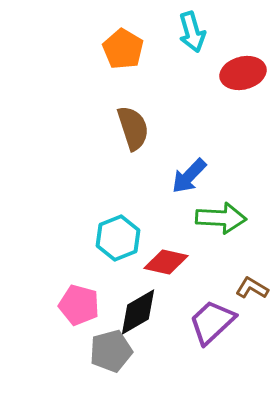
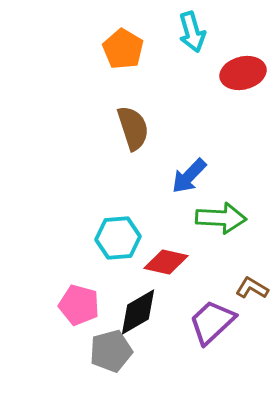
cyan hexagon: rotated 18 degrees clockwise
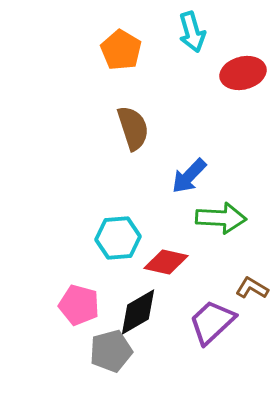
orange pentagon: moved 2 px left, 1 px down
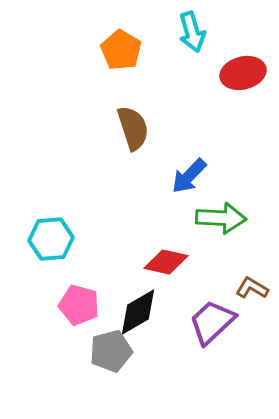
cyan hexagon: moved 67 px left, 1 px down
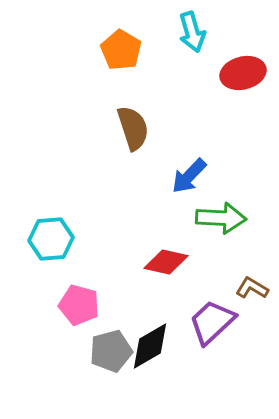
black diamond: moved 12 px right, 34 px down
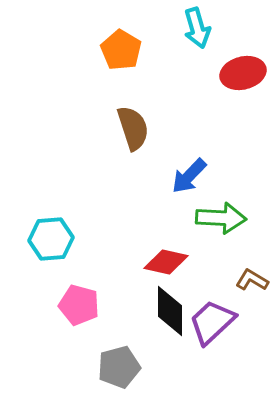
cyan arrow: moved 5 px right, 4 px up
brown L-shape: moved 8 px up
black diamond: moved 20 px right, 35 px up; rotated 60 degrees counterclockwise
gray pentagon: moved 8 px right, 16 px down
